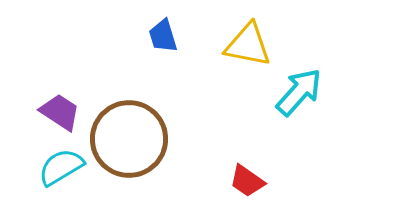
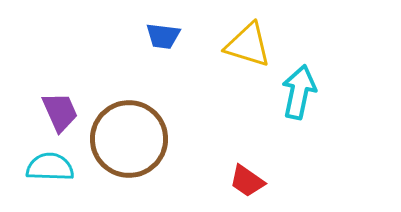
blue trapezoid: rotated 66 degrees counterclockwise
yellow triangle: rotated 6 degrees clockwise
cyan arrow: rotated 30 degrees counterclockwise
purple trapezoid: rotated 33 degrees clockwise
cyan semicircle: moved 11 px left; rotated 33 degrees clockwise
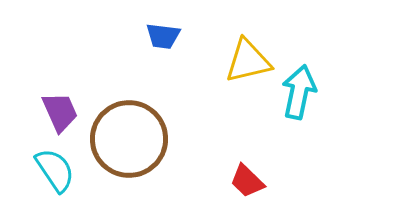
yellow triangle: moved 16 px down; rotated 30 degrees counterclockwise
cyan semicircle: moved 5 px right, 3 px down; rotated 54 degrees clockwise
red trapezoid: rotated 9 degrees clockwise
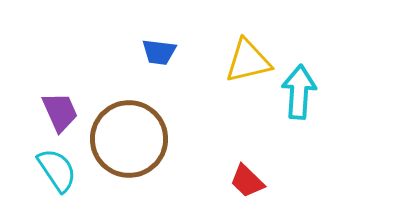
blue trapezoid: moved 4 px left, 16 px down
cyan arrow: rotated 8 degrees counterclockwise
cyan semicircle: moved 2 px right
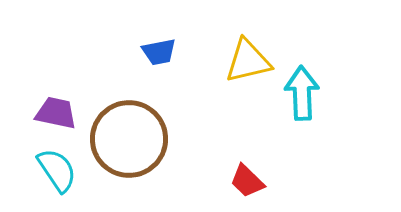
blue trapezoid: rotated 18 degrees counterclockwise
cyan arrow: moved 3 px right, 1 px down; rotated 6 degrees counterclockwise
purple trapezoid: moved 4 px left, 1 px down; rotated 54 degrees counterclockwise
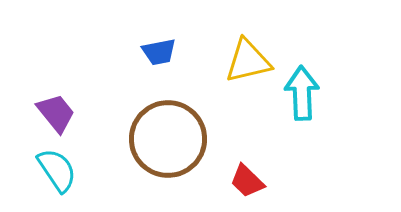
purple trapezoid: rotated 39 degrees clockwise
brown circle: moved 39 px right
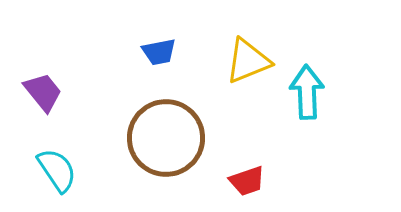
yellow triangle: rotated 9 degrees counterclockwise
cyan arrow: moved 5 px right, 1 px up
purple trapezoid: moved 13 px left, 21 px up
brown circle: moved 2 px left, 1 px up
red trapezoid: rotated 63 degrees counterclockwise
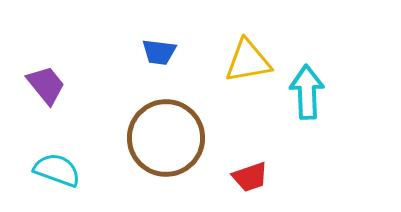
blue trapezoid: rotated 18 degrees clockwise
yellow triangle: rotated 12 degrees clockwise
purple trapezoid: moved 3 px right, 7 px up
cyan semicircle: rotated 36 degrees counterclockwise
red trapezoid: moved 3 px right, 4 px up
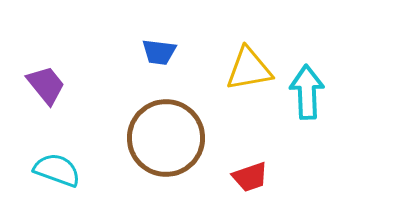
yellow triangle: moved 1 px right, 8 px down
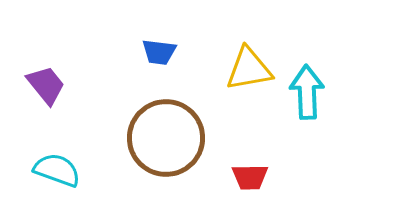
red trapezoid: rotated 18 degrees clockwise
